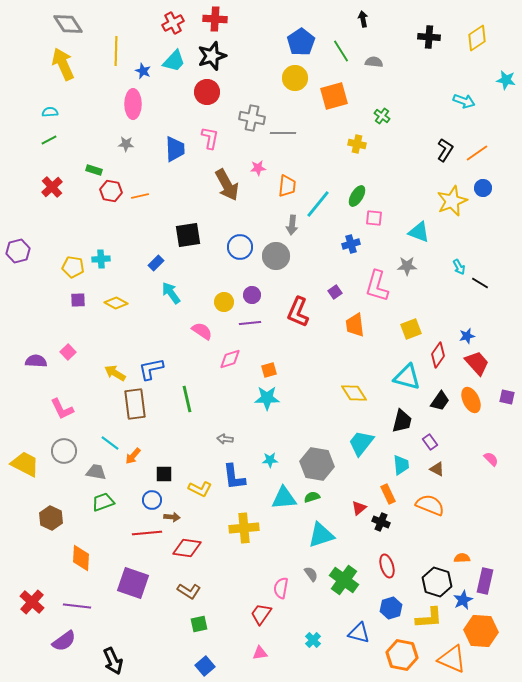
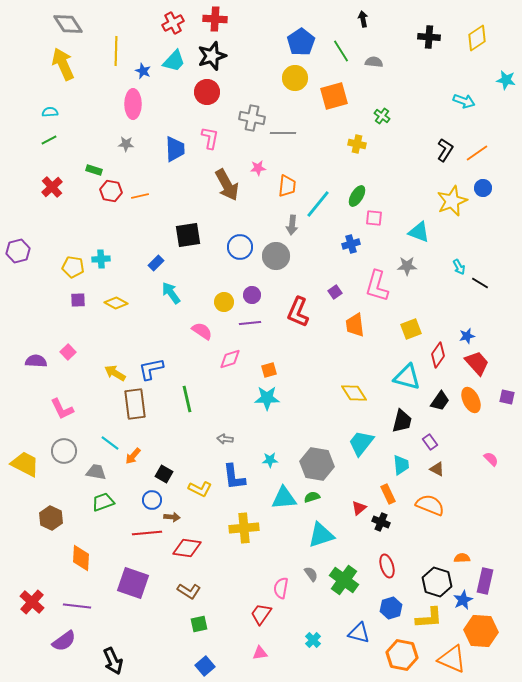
black square at (164, 474): rotated 30 degrees clockwise
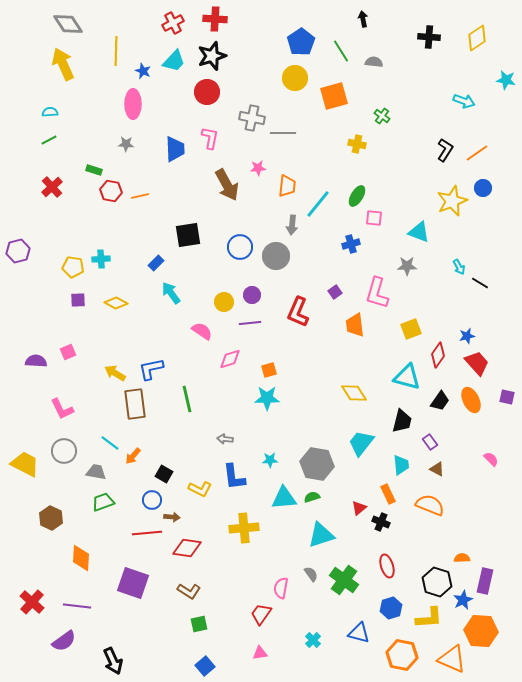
pink L-shape at (377, 286): moved 7 px down
pink square at (68, 352): rotated 21 degrees clockwise
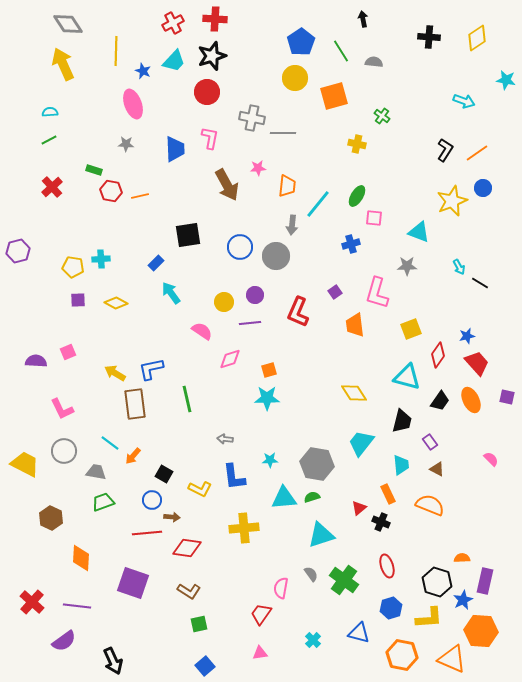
pink ellipse at (133, 104): rotated 20 degrees counterclockwise
purple circle at (252, 295): moved 3 px right
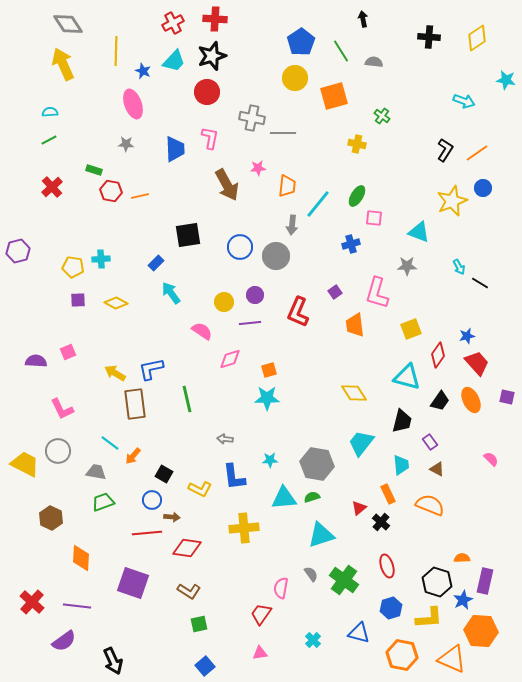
gray circle at (64, 451): moved 6 px left
black cross at (381, 522): rotated 18 degrees clockwise
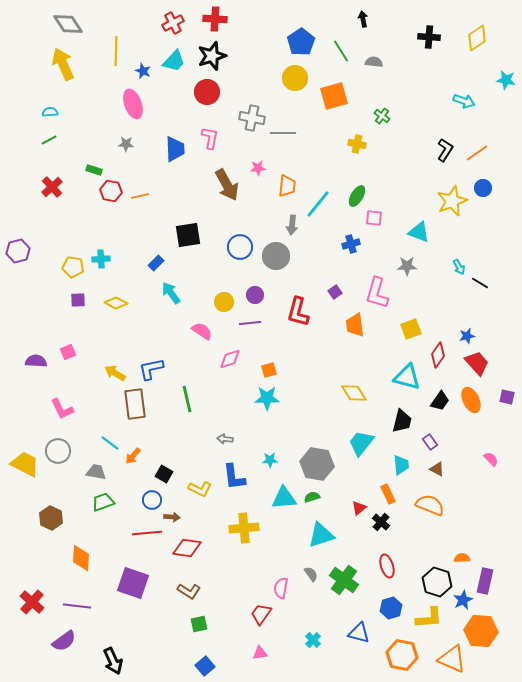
red L-shape at (298, 312): rotated 8 degrees counterclockwise
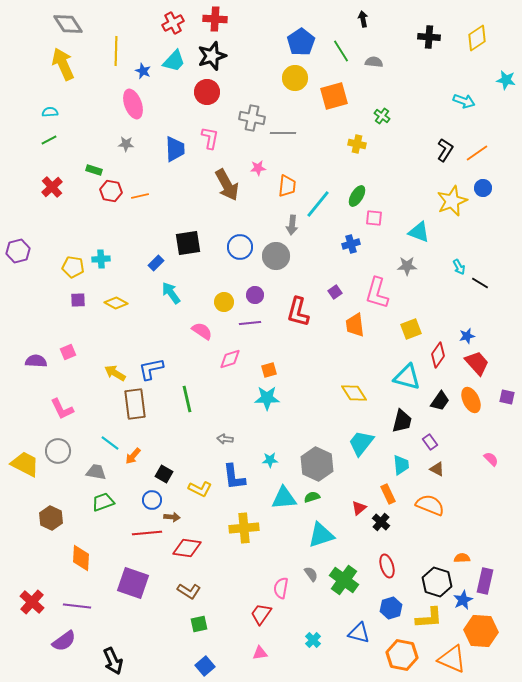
black square at (188, 235): moved 8 px down
gray hexagon at (317, 464): rotated 16 degrees clockwise
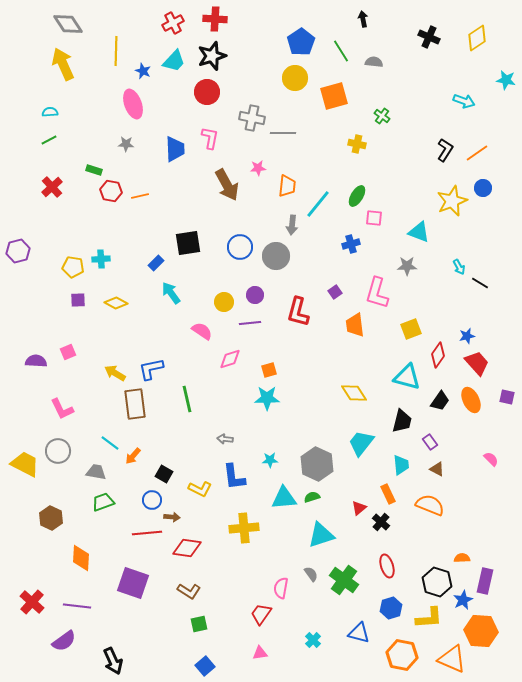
black cross at (429, 37): rotated 20 degrees clockwise
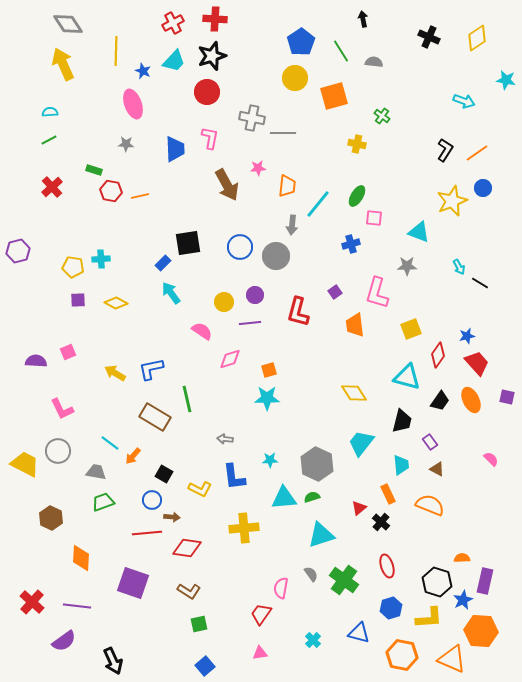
blue rectangle at (156, 263): moved 7 px right
brown rectangle at (135, 404): moved 20 px right, 13 px down; rotated 52 degrees counterclockwise
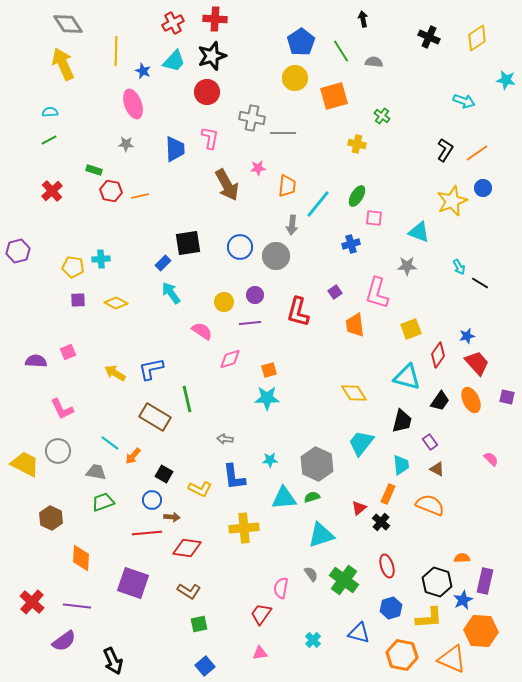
red cross at (52, 187): moved 4 px down
orange rectangle at (388, 494): rotated 48 degrees clockwise
